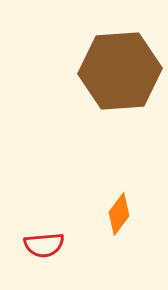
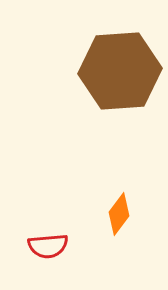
red semicircle: moved 4 px right, 1 px down
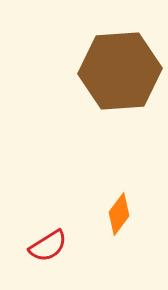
red semicircle: rotated 27 degrees counterclockwise
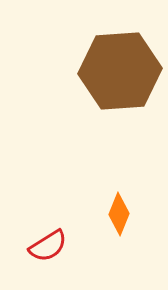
orange diamond: rotated 15 degrees counterclockwise
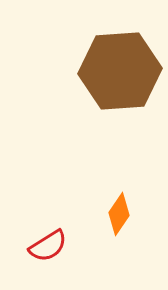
orange diamond: rotated 12 degrees clockwise
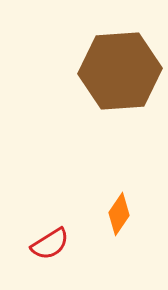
red semicircle: moved 2 px right, 2 px up
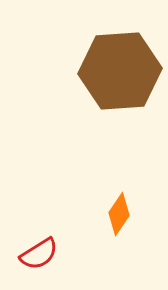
red semicircle: moved 11 px left, 10 px down
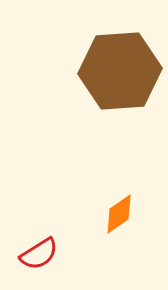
orange diamond: rotated 21 degrees clockwise
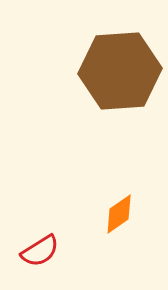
red semicircle: moved 1 px right, 3 px up
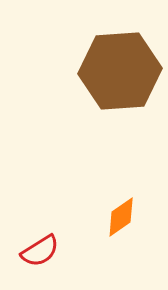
orange diamond: moved 2 px right, 3 px down
